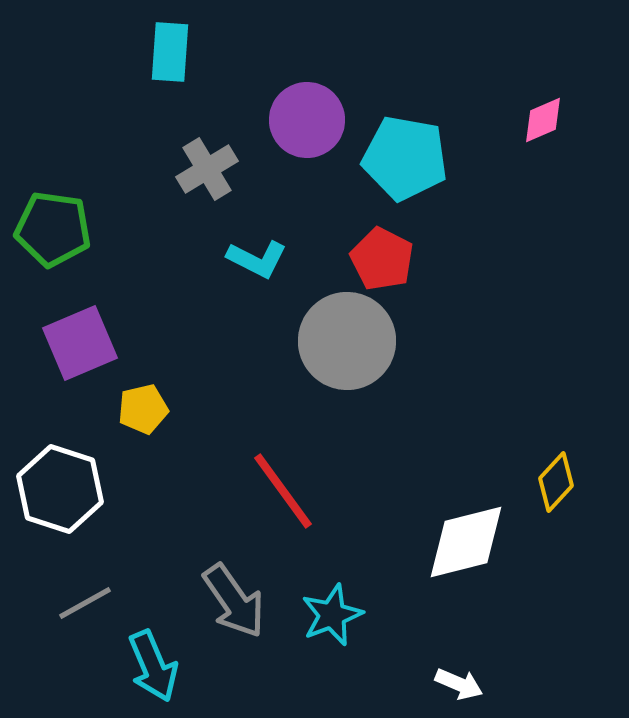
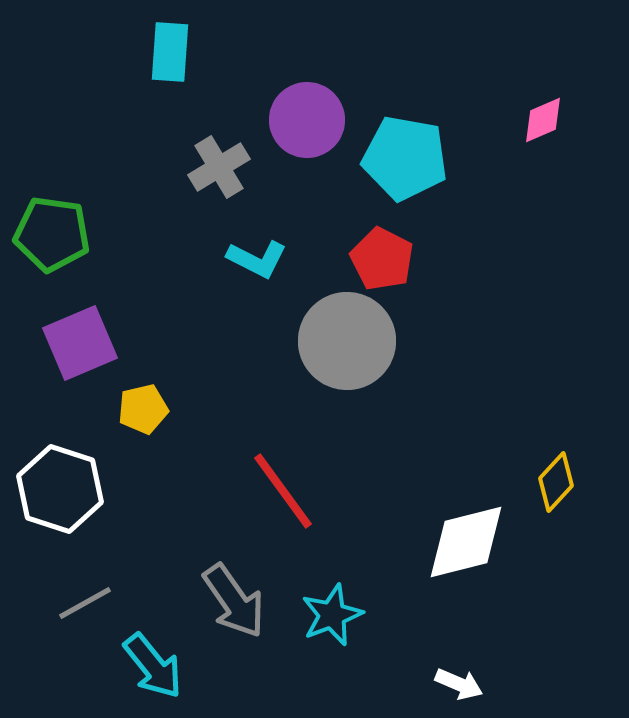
gray cross: moved 12 px right, 2 px up
green pentagon: moved 1 px left, 5 px down
cyan arrow: rotated 16 degrees counterclockwise
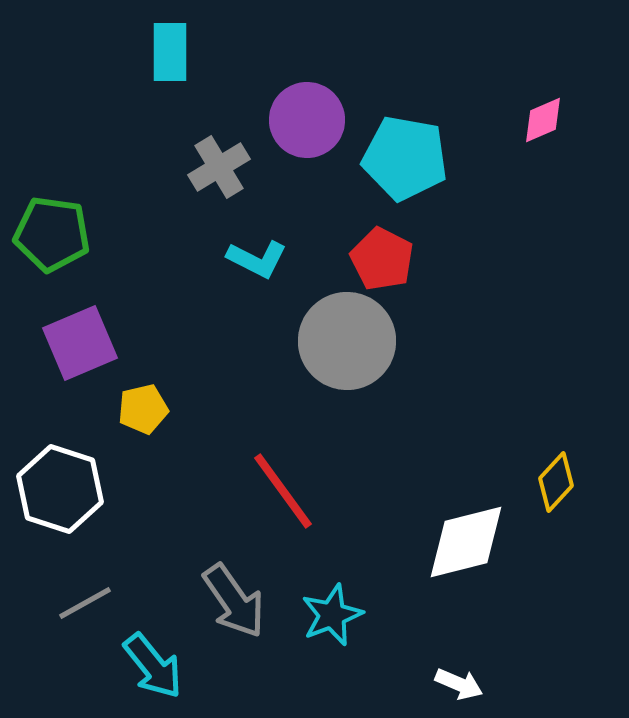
cyan rectangle: rotated 4 degrees counterclockwise
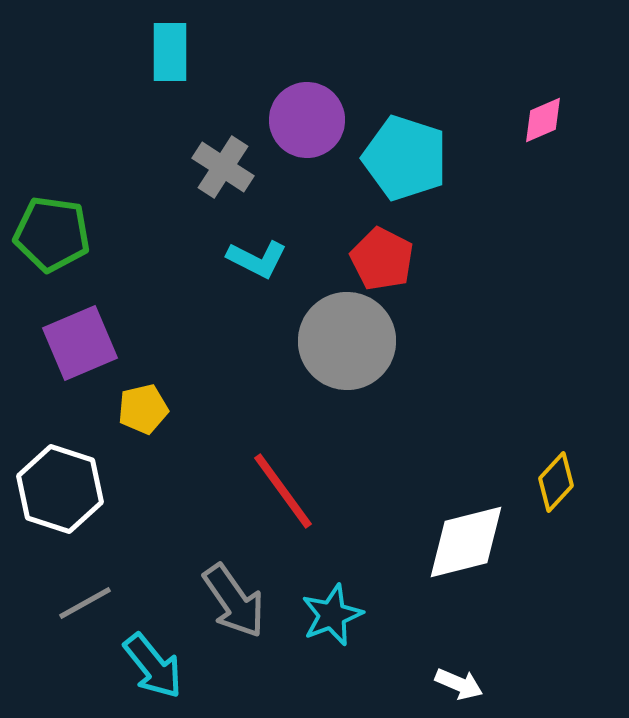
cyan pentagon: rotated 8 degrees clockwise
gray cross: moved 4 px right; rotated 26 degrees counterclockwise
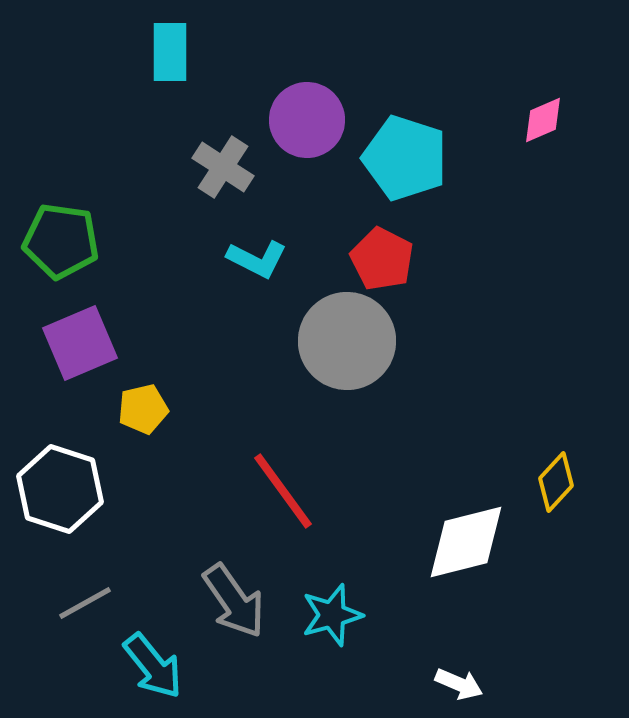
green pentagon: moved 9 px right, 7 px down
cyan star: rotated 6 degrees clockwise
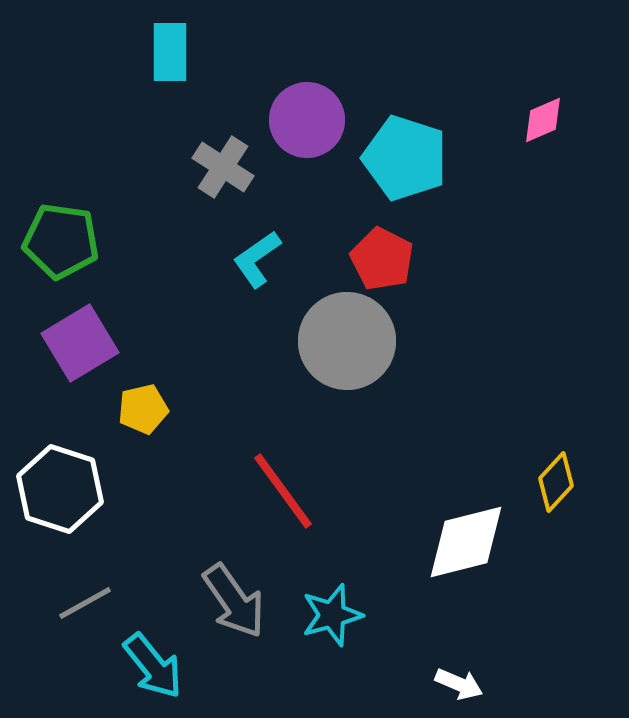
cyan L-shape: rotated 118 degrees clockwise
purple square: rotated 8 degrees counterclockwise
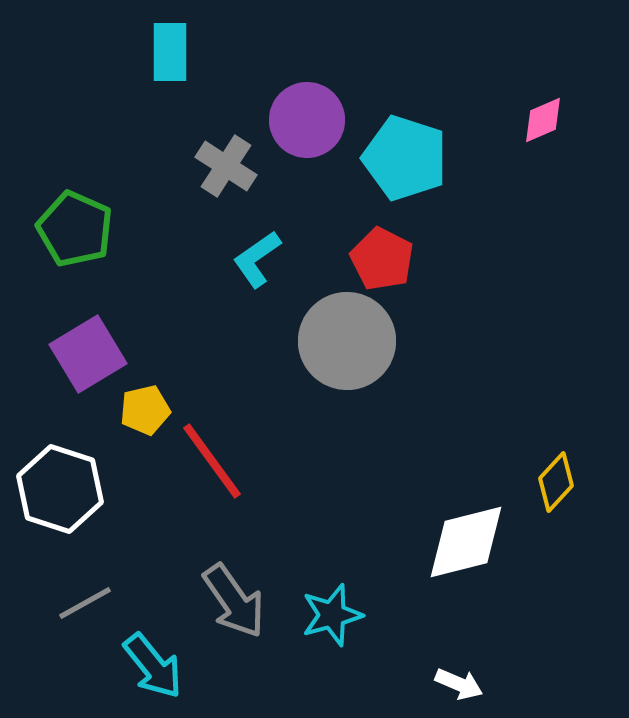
gray cross: moved 3 px right, 1 px up
green pentagon: moved 14 px right, 12 px up; rotated 16 degrees clockwise
purple square: moved 8 px right, 11 px down
yellow pentagon: moved 2 px right, 1 px down
red line: moved 71 px left, 30 px up
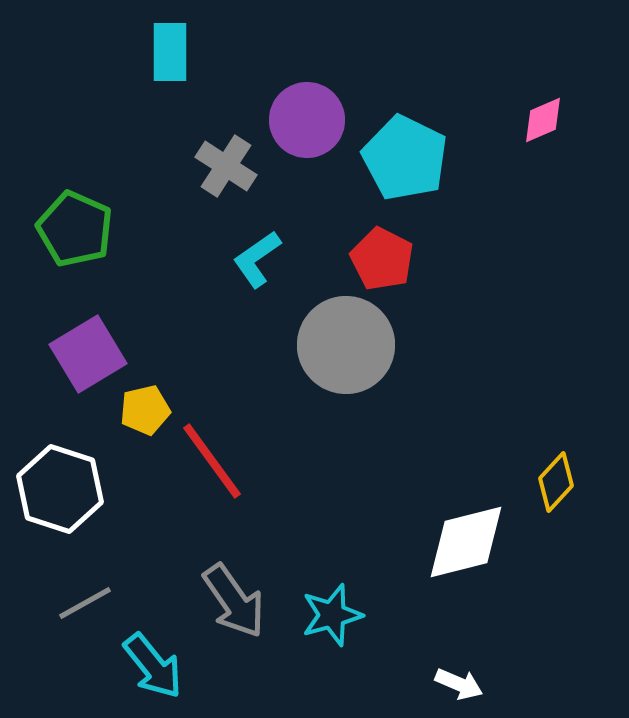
cyan pentagon: rotated 8 degrees clockwise
gray circle: moved 1 px left, 4 px down
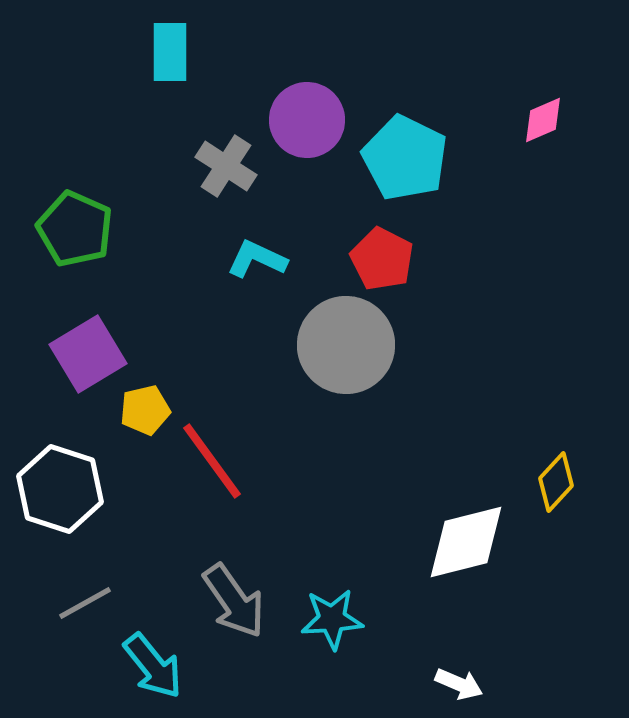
cyan L-shape: rotated 60 degrees clockwise
cyan star: moved 4 px down; rotated 12 degrees clockwise
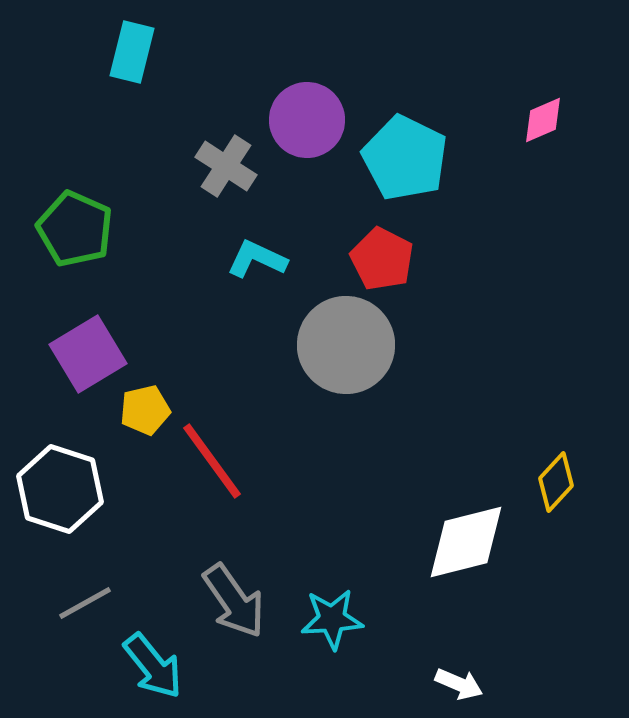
cyan rectangle: moved 38 px left; rotated 14 degrees clockwise
